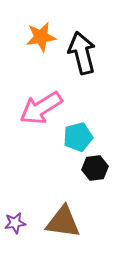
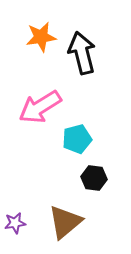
pink arrow: moved 1 px left, 1 px up
cyan pentagon: moved 1 px left, 2 px down
black hexagon: moved 1 px left, 10 px down; rotated 15 degrees clockwise
brown triangle: moved 2 px right; rotated 48 degrees counterclockwise
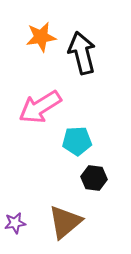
cyan pentagon: moved 2 px down; rotated 12 degrees clockwise
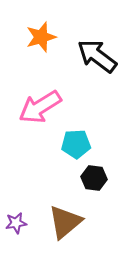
orange star: rotated 8 degrees counterclockwise
black arrow: moved 15 px right, 3 px down; rotated 39 degrees counterclockwise
cyan pentagon: moved 1 px left, 3 px down
purple star: moved 1 px right
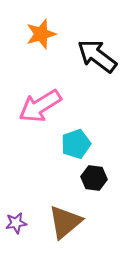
orange star: moved 3 px up
pink arrow: moved 1 px up
cyan pentagon: rotated 16 degrees counterclockwise
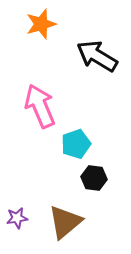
orange star: moved 10 px up
black arrow: rotated 6 degrees counterclockwise
pink arrow: rotated 99 degrees clockwise
purple star: moved 1 px right, 5 px up
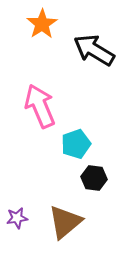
orange star: moved 1 px right; rotated 16 degrees counterclockwise
black arrow: moved 3 px left, 6 px up
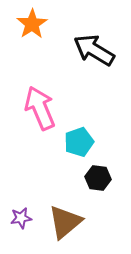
orange star: moved 10 px left
pink arrow: moved 2 px down
cyan pentagon: moved 3 px right, 2 px up
black hexagon: moved 4 px right
purple star: moved 4 px right
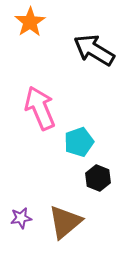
orange star: moved 2 px left, 2 px up
black hexagon: rotated 15 degrees clockwise
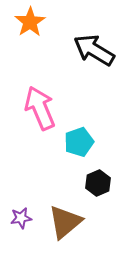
black hexagon: moved 5 px down; rotated 15 degrees clockwise
